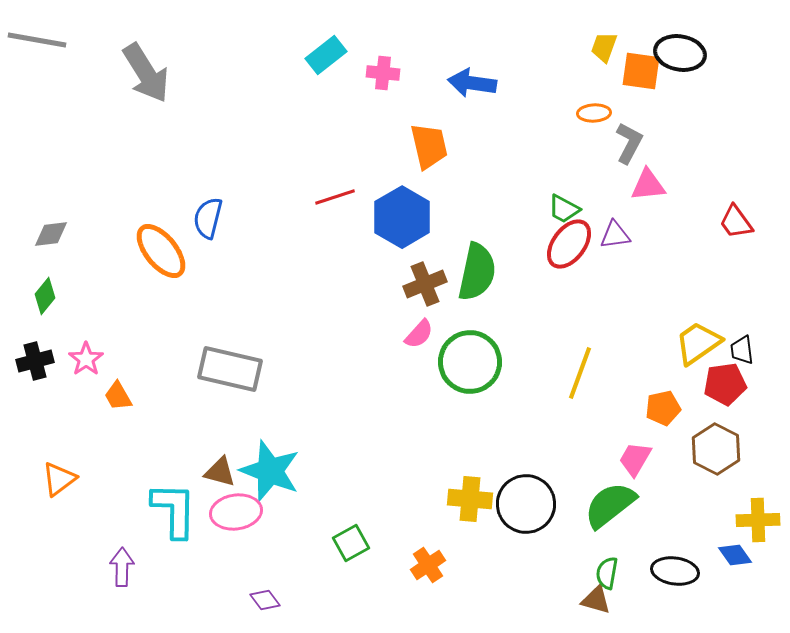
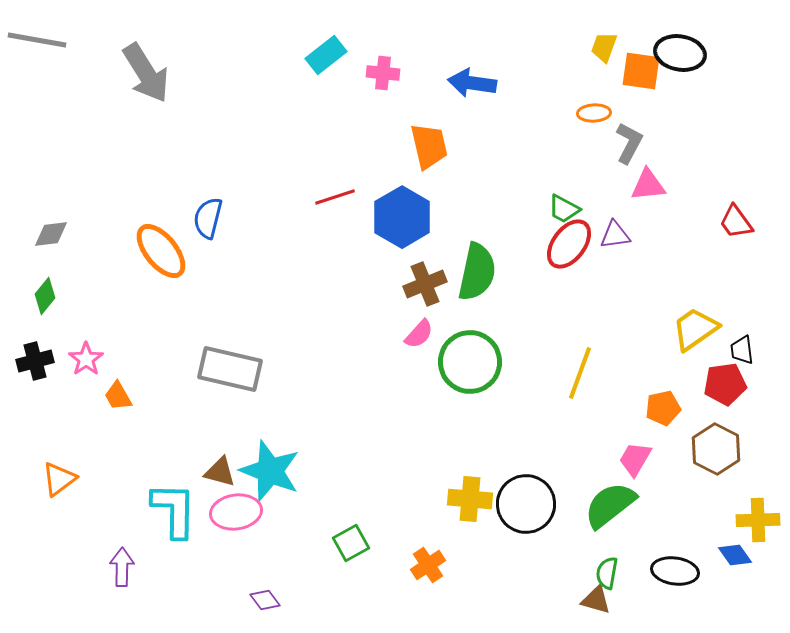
yellow trapezoid at (698, 343): moved 3 px left, 14 px up
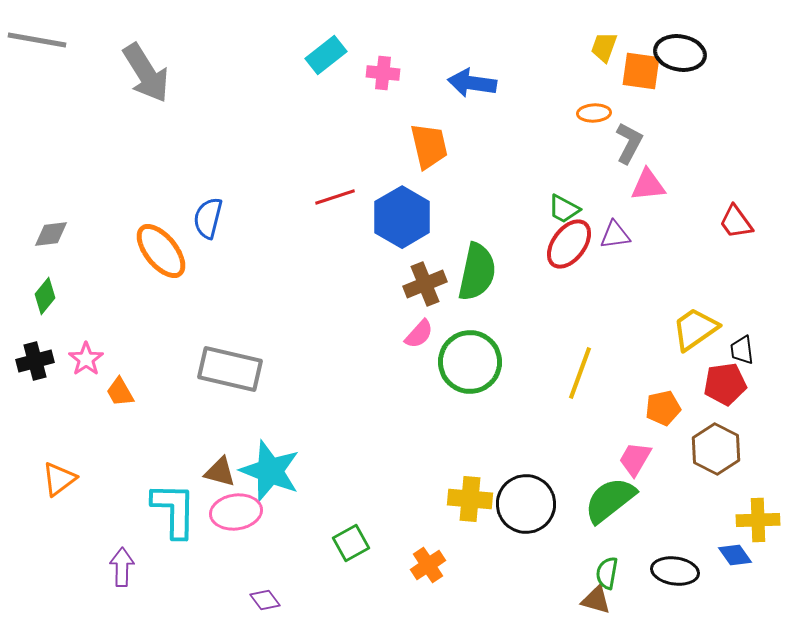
orange trapezoid at (118, 396): moved 2 px right, 4 px up
green semicircle at (610, 505): moved 5 px up
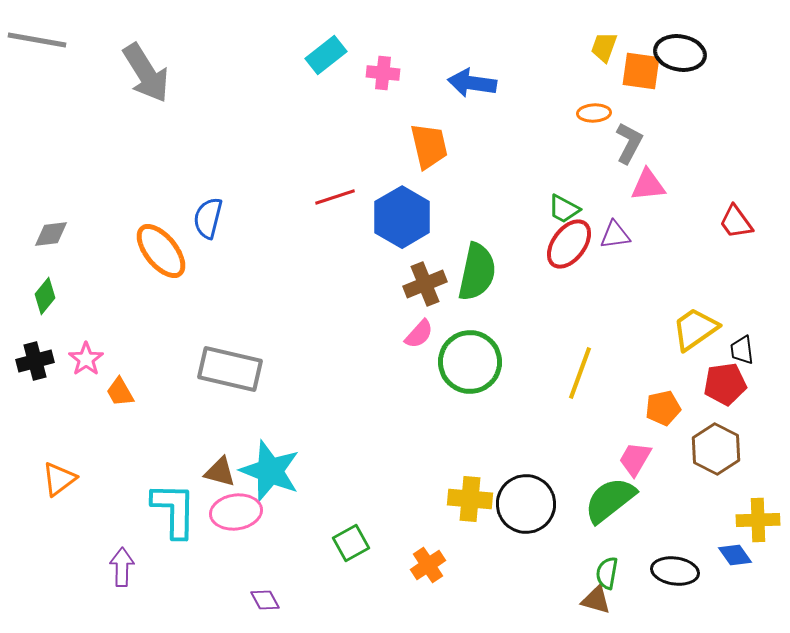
purple diamond at (265, 600): rotated 8 degrees clockwise
